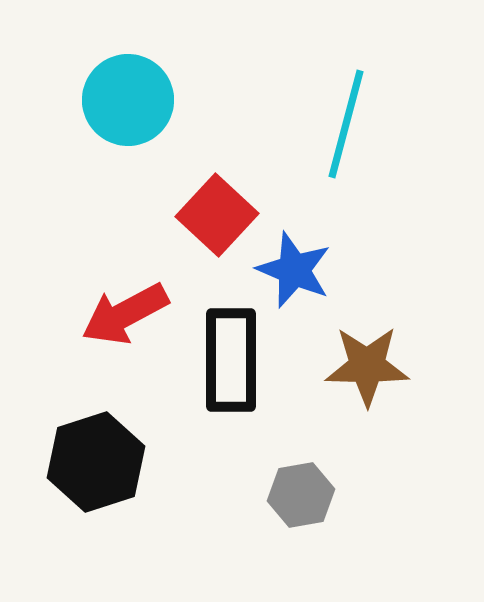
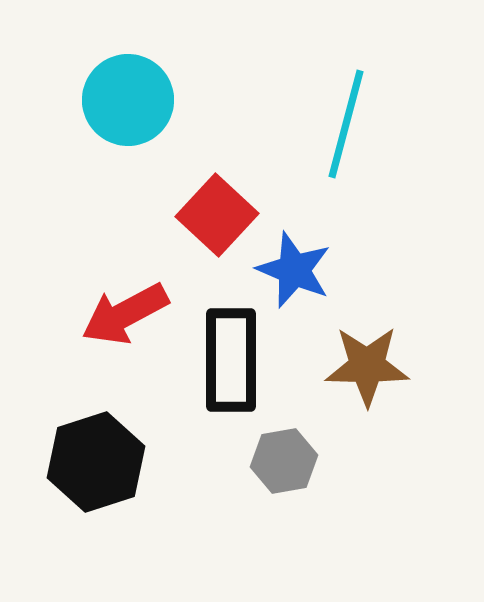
gray hexagon: moved 17 px left, 34 px up
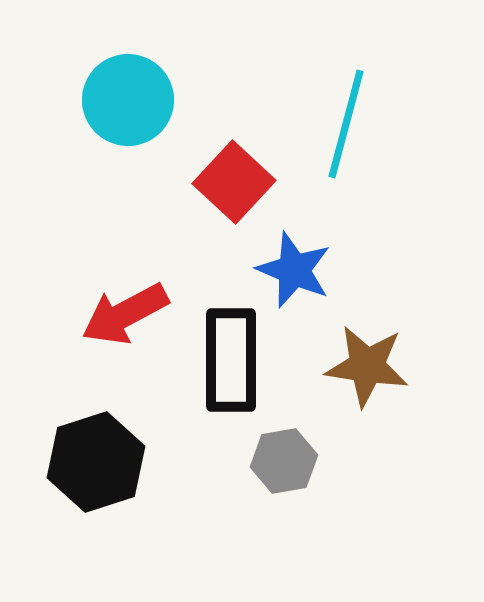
red square: moved 17 px right, 33 px up
brown star: rotated 8 degrees clockwise
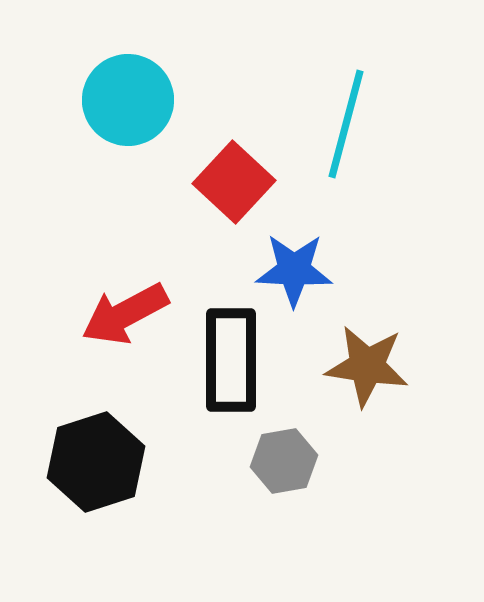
blue star: rotated 20 degrees counterclockwise
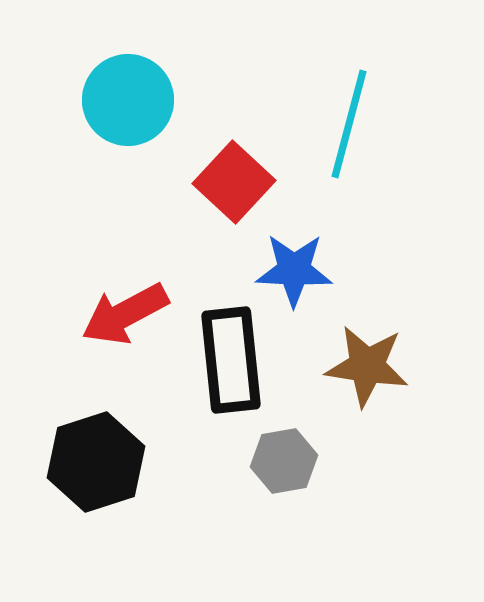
cyan line: moved 3 px right
black rectangle: rotated 6 degrees counterclockwise
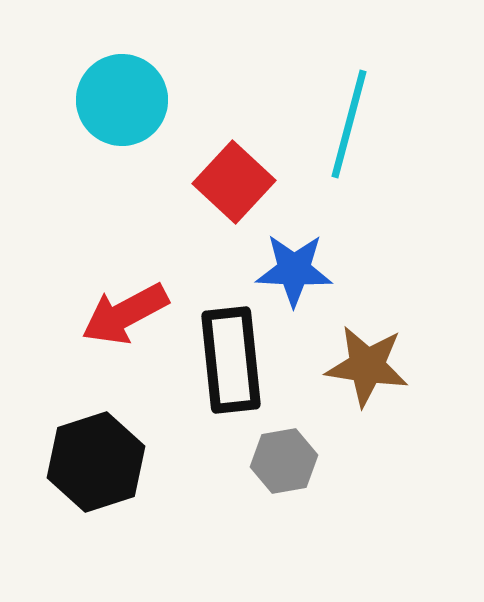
cyan circle: moved 6 px left
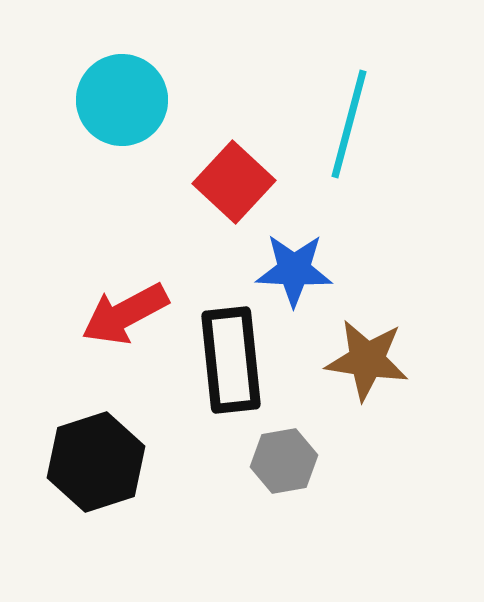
brown star: moved 6 px up
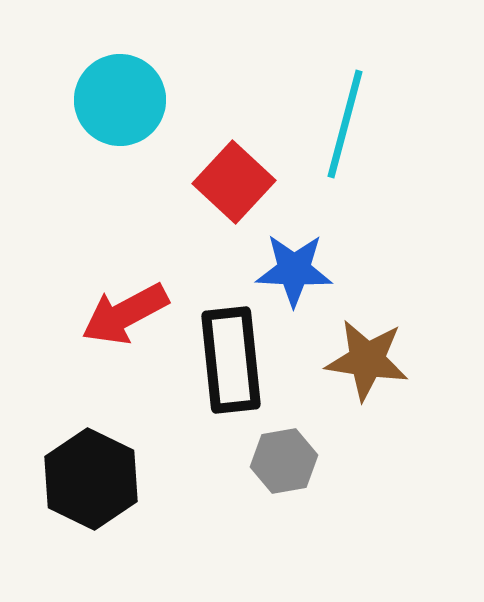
cyan circle: moved 2 px left
cyan line: moved 4 px left
black hexagon: moved 5 px left, 17 px down; rotated 16 degrees counterclockwise
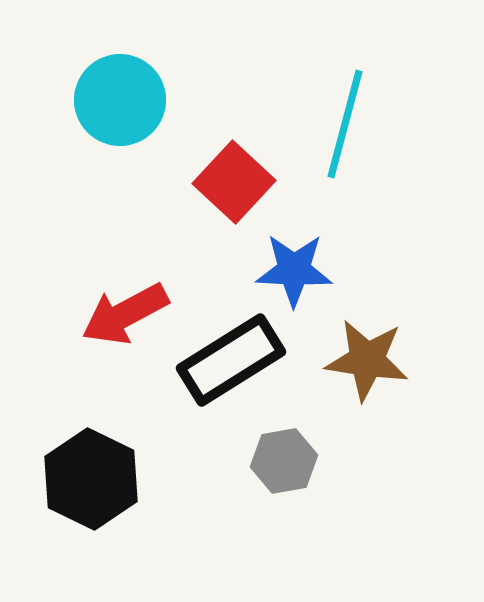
black rectangle: rotated 64 degrees clockwise
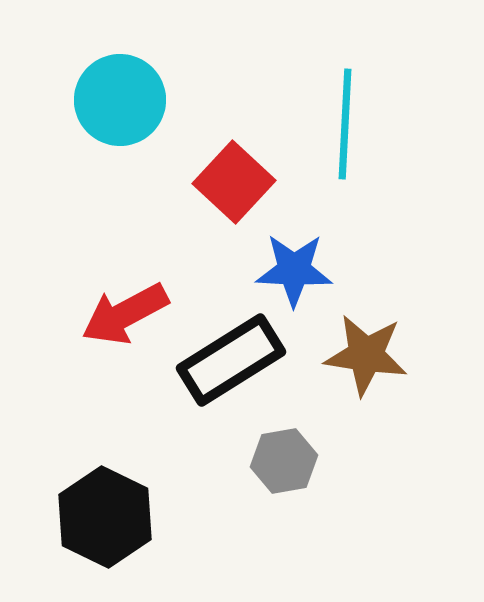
cyan line: rotated 12 degrees counterclockwise
brown star: moved 1 px left, 5 px up
black hexagon: moved 14 px right, 38 px down
